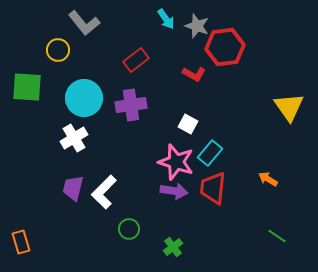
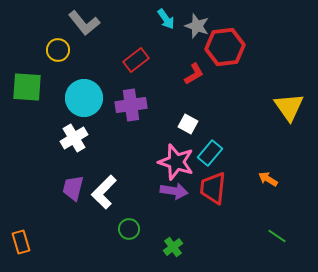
red L-shape: rotated 60 degrees counterclockwise
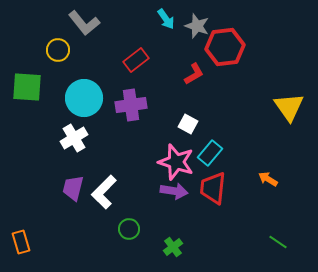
green line: moved 1 px right, 6 px down
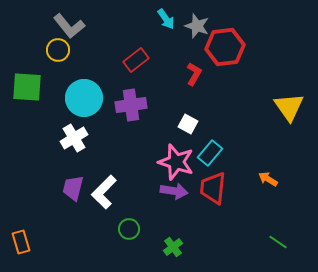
gray L-shape: moved 15 px left, 3 px down
red L-shape: rotated 30 degrees counterclockwise
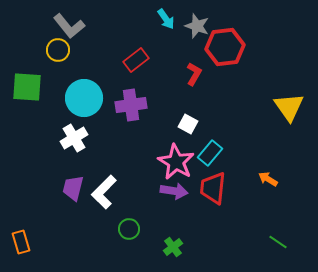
pink star: rotated 12 degrees clockwise
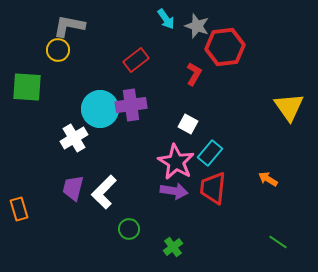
gray L-shape: rotated 140 degrees clockwise
cyan circle: moved 16 px right, 11 px down
orange rectangle: moved 2 px left, 33 px up
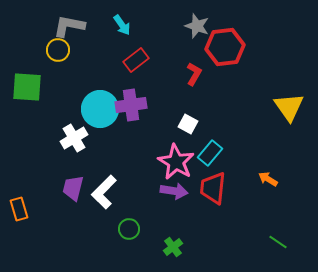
cyan arrow: moved 44 px left, 6 px down
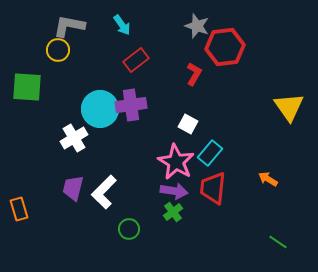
green cross: moved 35 px up
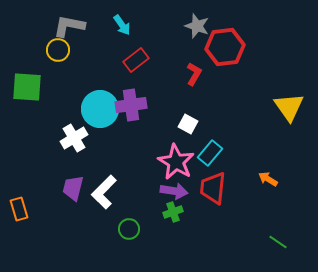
green cross: rotated 18 degrees clockwise
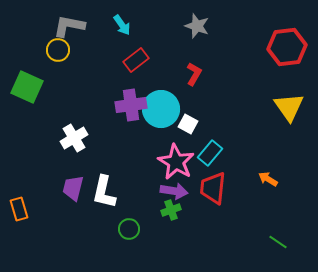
red hexagon: moved 62 px right
green square: rotated 20 degrees clockwise
cyan circle: moved 61 px right
white L-shape: rotated 32 degrees counterclockwise
green cross: moved 2 px left, 2 px up
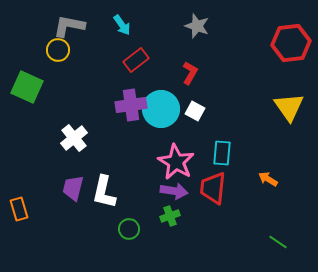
red hexagon: moved 4 px right, 4 px up
red L-shape: moved 4 px left, 1 px up
white square: moved 7 px right, 13 px up
white cross: rotated 8 degrees counterclockwise
cyan rectangle: moved 12 px right; rotated 35 degrees counterclockwise
green cross: moved 1 px left, 6 px down
